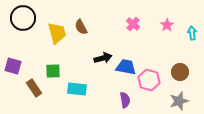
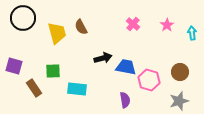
purple square: moved 1 px right
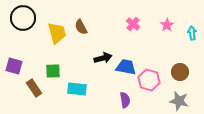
gray star: rotated 30 degrees clockwise
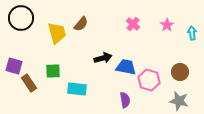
black circle: moved 2 px left
brown semicircle: moved 3 px up; rotated 112 degrees counterclockwise
brown rectangle: moved 5 px left, 5 px up
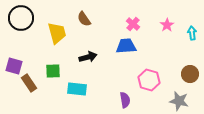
brown semicircle: moved 3 px right, 5 px up; rotated 105 degrees clockwise
black arrow: moved 15 px left, 1 px up
blue trapezoid: moved 21 px up; rotated 15 degrees counterclockwise
brown circle: moved 10 px right, 2 px down
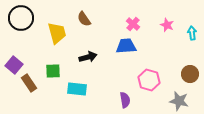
pink star: rotated 16 degrees counterclockwise
purple square: moved 1 px up; rotated 24 degrees clockwise
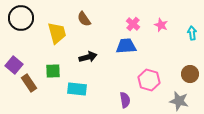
pink star: moved 6 px left
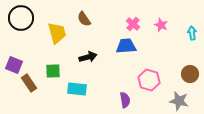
purple square: rotated 18 degrees counterclockwise
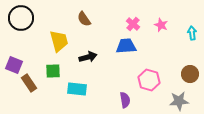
yellow trapezoid: moved 2 px right, 8 px down
gray star: rotated 18 degrees counterclockwise
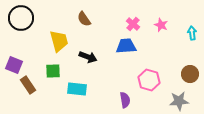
black arrow: rotated 36 degrees clockwise
brown rectangle: moved 1 px left, 2 px down
